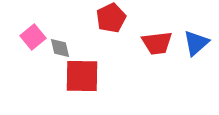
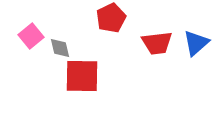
pink square: moved 2 px left, 1 px up
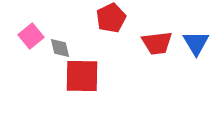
blue triangle: rotated 20 degrees counterclockwise
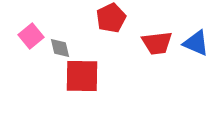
blue triangle: rotated 36 degrees counterclockwise
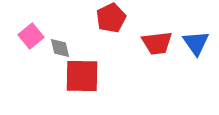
blue triangle: rotated 32 degrees clockwise
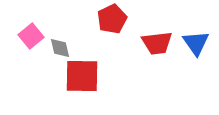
red pentagon: moved 1 px right, 1 px down
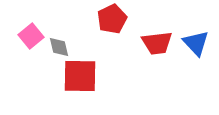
blue triangle: rotated 8 degrees counterclockwise
gray diamond: moved 1 px left, 1 px up
red square: moved 2 px left
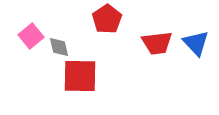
red pentagon: moved 5 px left; rotated 8 degrees counterclockwise
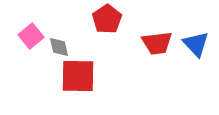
blue triangle: moved 1 px down
red square: moved 2 px left
